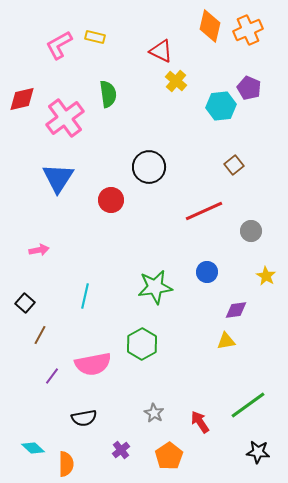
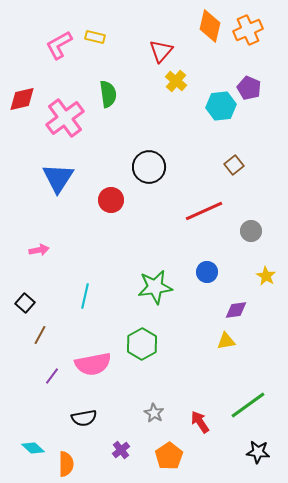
red triangle: rotated 45 degrees clockwise
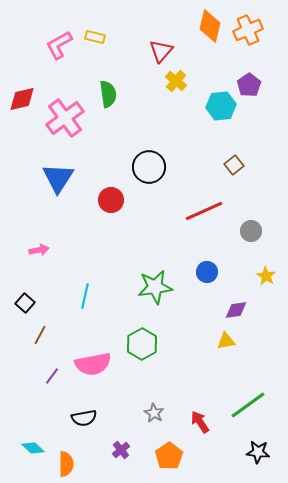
purple pentagon: moved 3 px up; rotated 15 degrees clockwise
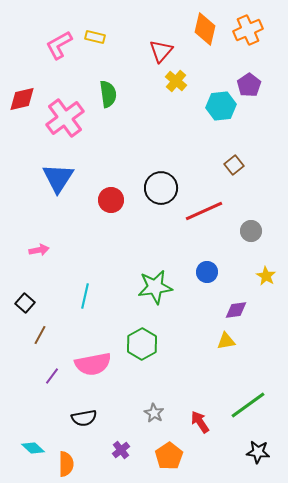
orange diamond: moved 5 px left, 3 px down
black circle: moved 12 px right, 21 px down
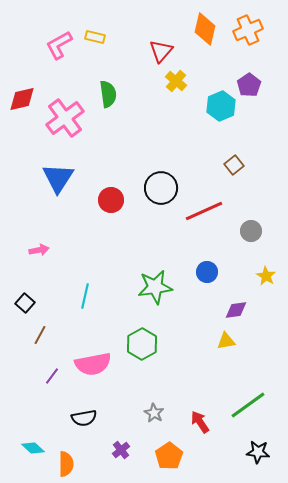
cyan hexagon: rotated 16 degrees counterclockwise
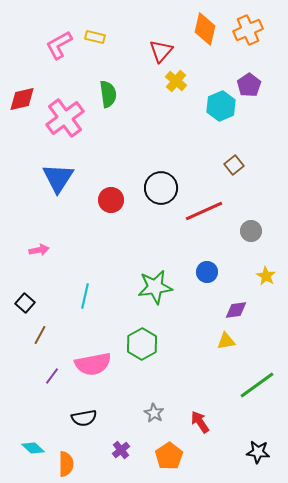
green line: moved 9 px right, 20 px up
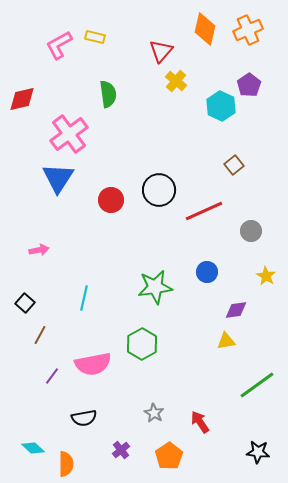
cyan hexagon: rotated 12 degrees counterclockwise
pink cross: moved 4 px right, 16 px down
black circle: moved 2 px left, 2 px down
cyan line: moved 1 px left, 2 px down
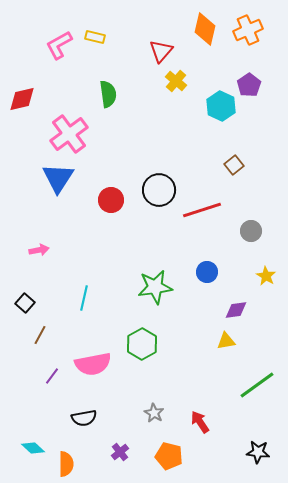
red line: moved 2 px left, 1 px up; rotated 6 degrees clockwise
purple cross: moved 1 px left, 2 px down
orange pentagon: rotated 24 degrees counterclockwise
